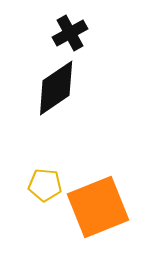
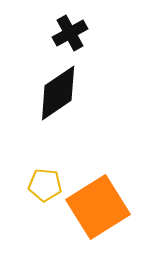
black diamond: moved 2 px right, 5 px down
orange square: rotated 10 degrees counterclockwise
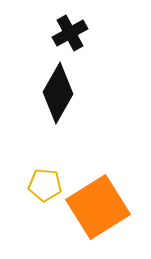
black diamond: rotated 26 degrees counterclockwise
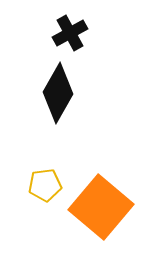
yellow pentagon: rotated 12 degrees counterclockwise
orange square: moved 3 px right; rotated 18 degrees counterclockwise
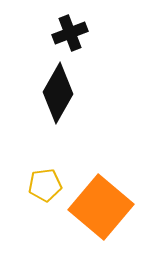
black cross: rotated 8 degrees clockwise
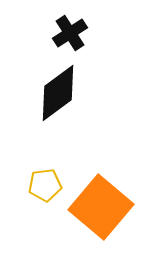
black cross: rotated 12 degrees counterclockwise
black diamond: rotated 24 degrees clockwise
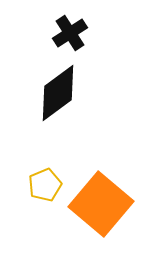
yellow pentagon: rotated 16 degrees counterclockwise
orange square: moved 3 px up
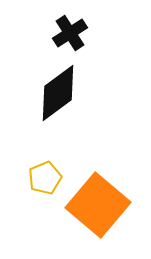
yellow pentagon: moved 7 px up
orange square: moved 3 px left, 1 px down
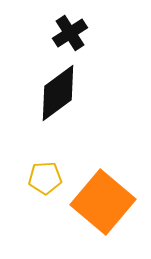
yellow pentagon: rotated 20 degrees clockwise
orange square: moved 5 px right, 3 px up
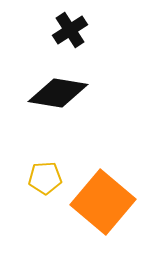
black cross: moved 3 px up
black diamond: rotated 46 degrees clockwise
